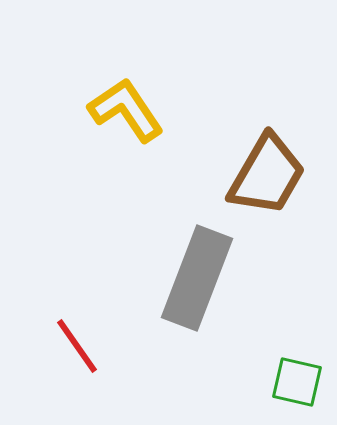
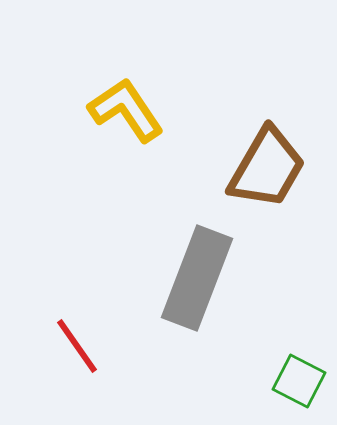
brown trapezoid: moved 7 px up
green square: moved 2 px right, 1 px up; rotated 14 degrees clockwise
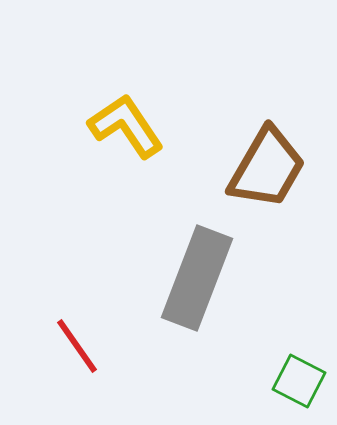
yellow L-shape: moved 16 px down
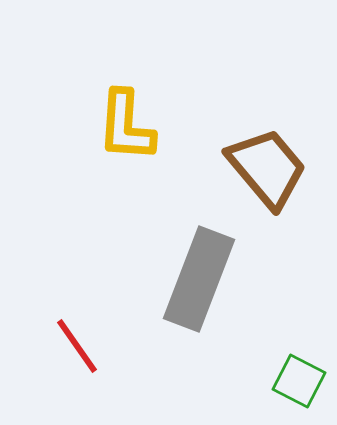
yellow L-shape: rotated 142 degrees counterclockwise
brown trapezoid: rotated 70 degrees counterclockwise
gray rectangle: moved 2 px right, 1 px down
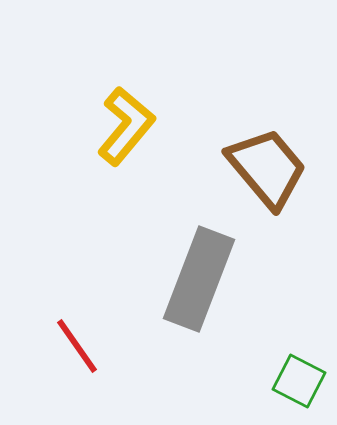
yellow L-shape: rotated 144 degrees counterclockwise
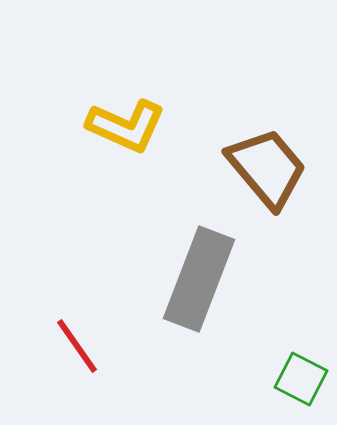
yellow L-shape: rotated 74 degrees clockwise
green square: moved 2 px right, 2 px up
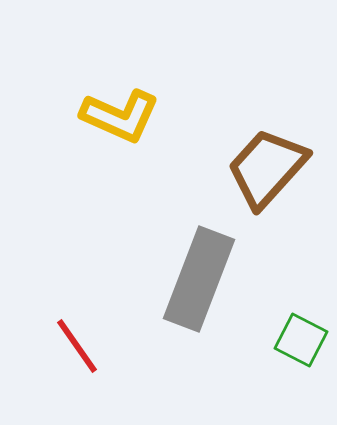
yellow L-shape: moved 6 px left, 10 px up
brown trapezoid: rotated 98 degrees counterclockwise
green square: moved 39 px up
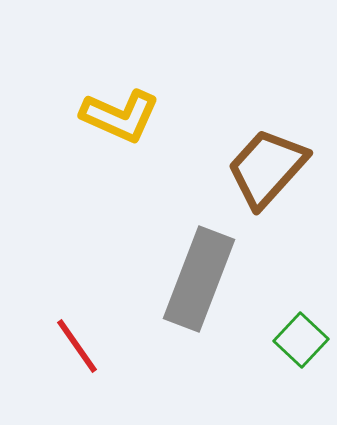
green square: rotated 16 degrees clockwise
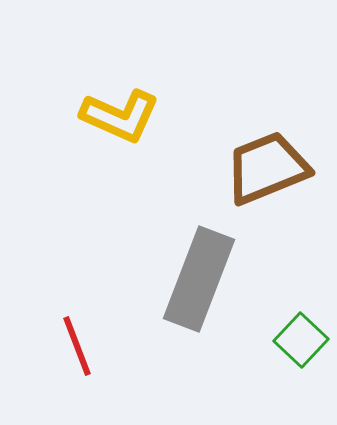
brown trapezoid: rotated 26 degrees clockwise
red line: rotated 14 degrees clockwise
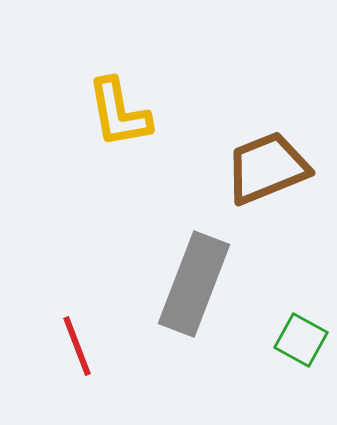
yellow L-shape: moved 1 px left, 3 px up; rotated 56 degrees clockwise
gray rectangle: moved 5 px left, 5 px down
green square: rotated 14 degrees counterclockwise
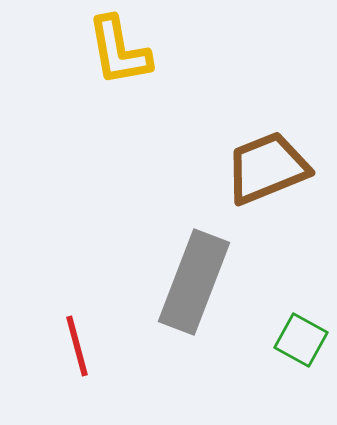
yellow L-shape: moved 62 px up
gray rectangle: moved 2 px up
red line: rotated 6 degrees clockwise
